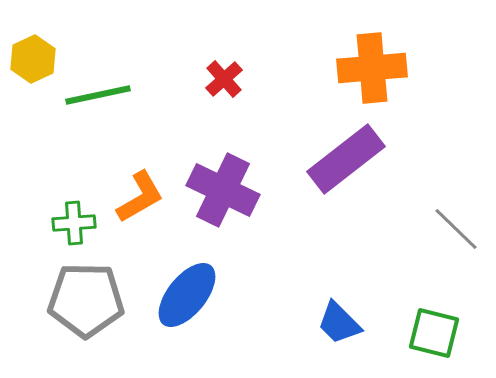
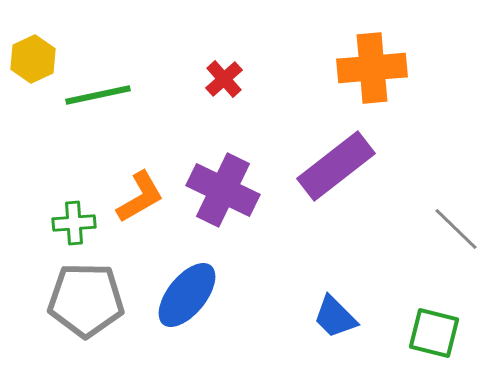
purple rectangle: moved 10 px left, 7 px down
blue trapezoid: moved 4 px left, 6 px up
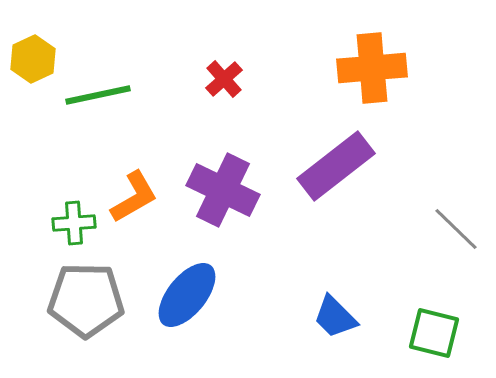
orange L-shape: moved 6 px left
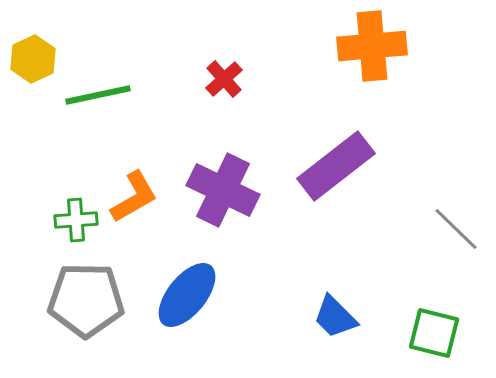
orange cross: moved 22 px up
green cross: moved 2 px right, 3 px up
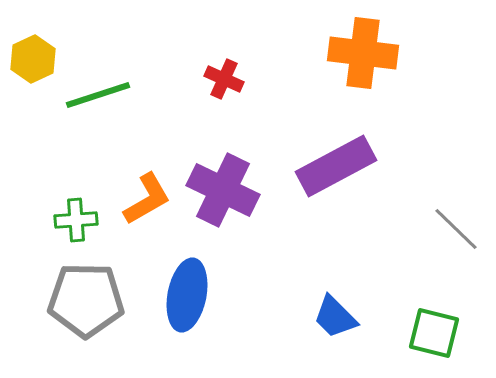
orange cross: moved 9 px left, 7 px down; rotated 12 degrees clockwise
red cross: rotated 24 degrees counterclockwise
green line: rotated 6 degrees counterclockwise
purple rectangle: rotated 10 degrees clockwise
orange L-shape: moved 13 px right, 2 px down
blue ellipse: rotated 28 degrees counterclockwise
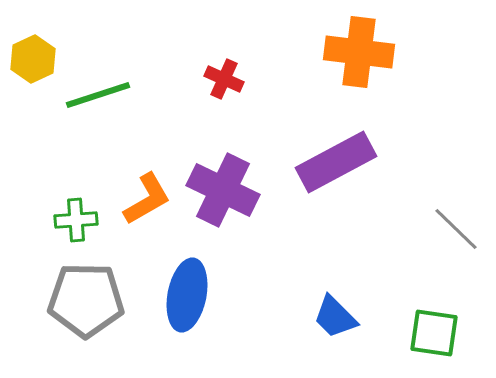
orange cross: moved 4 px left, 1 px up
purple rectangle: moved 4 px up
green square: rotated 6 degrees counterclockwise
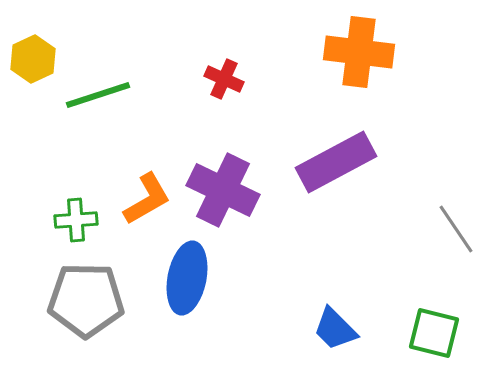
gray line: rotated 12 degrees clockwise
blue ellipse: moved 17 px up
blue trapezoid: moved 12 px down
green square: rotated 6 degrees clockwise
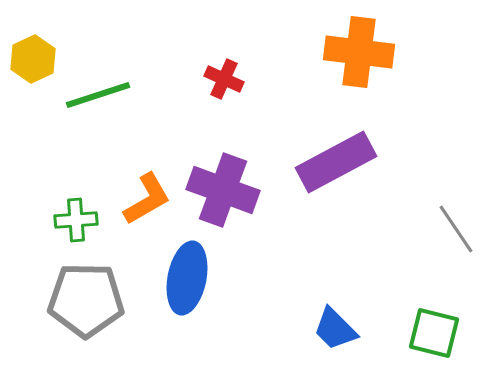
purple cross: rotated 6 degrees counterclockwise
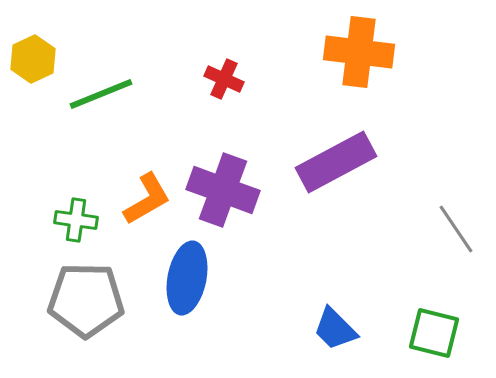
green line: moved 3 px right, 1 px up; rotated 4 degrees counterclockwise
green cross: rotated 12 degrees clockwise
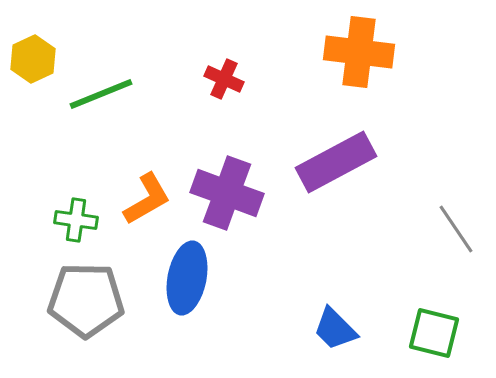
purple cross: moved 4 px right, 3 px down
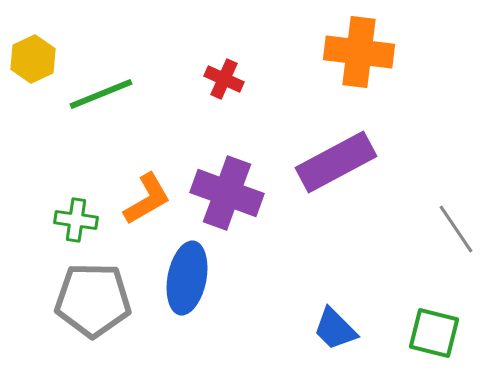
gray pentagon: moved 7 px right
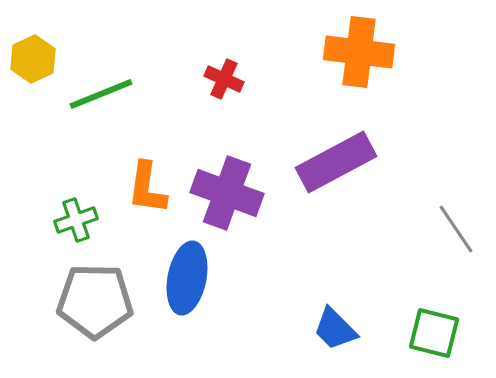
orange L-shape: moved 11 px up; rotated 128 degrees clockwise
green cross: rotated 27 degrees counterclockwise
gray pentagon: moved 2 px right, 1 px down
